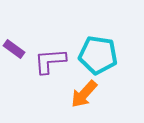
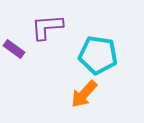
purple L-shape: moved 3 px left, 34 px up
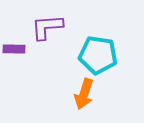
purple rectangle: rotated 35 degrees counterclockwise
orange arrow: rotated 24 degrees counterclockwise
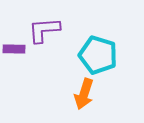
purple L-shape: moved 3 px left, 3 px down
cyan pentagon: rotated 9 degrees clockwise
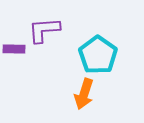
cyan pentagon: rotated 18 degrees clockwise
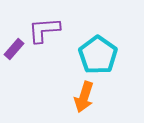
purple rectangle: rotated 50 degrees counterclockwise
orange arrow: moved 3 px down
